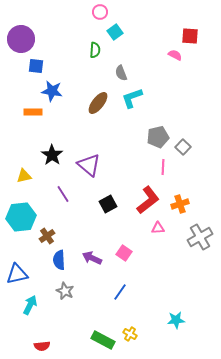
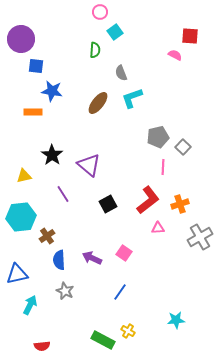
yellow cross: moved 2 px left, 3 px up
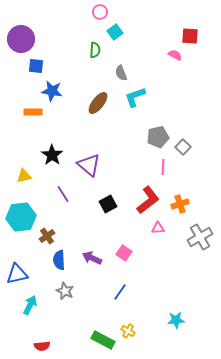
cyan L-shape: moved 3 px right, 1 px up
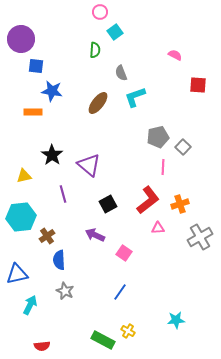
red square: moved 8 px right, 49 px down
purple line: rotated 18 degrees clockwise
purple arrow: moved 3 px right, 23 px up
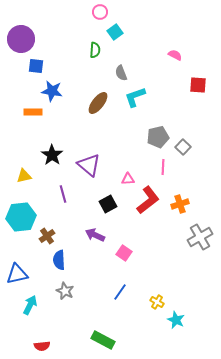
pink triangle: moved 30 px left, 49 px up
cyan star: rotated 30 degrees clockwise
yellow cross: moved 29 px right, 29 px up
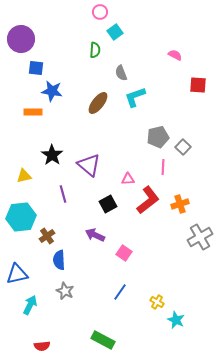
blue square: moved 2 px down
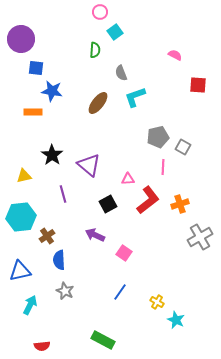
gray square: rotated 14 degrees counterclockwise
blue triangle: moved 3 px right, 3 px up
